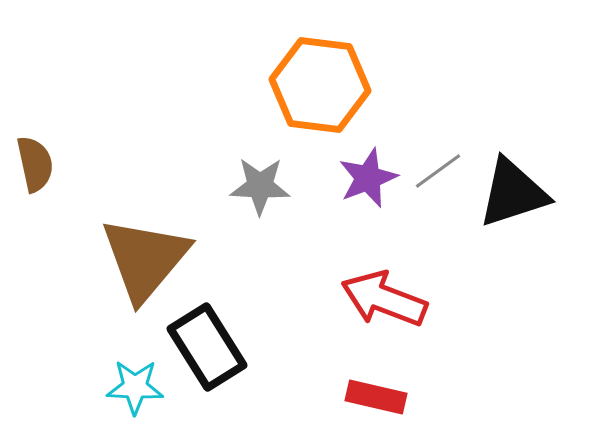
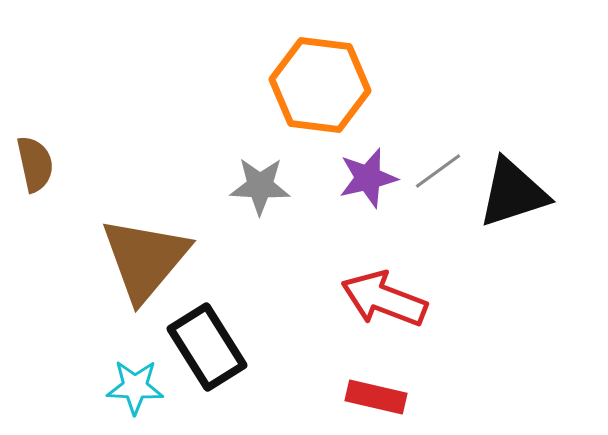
purple star: rotated 8 degrees clockwise
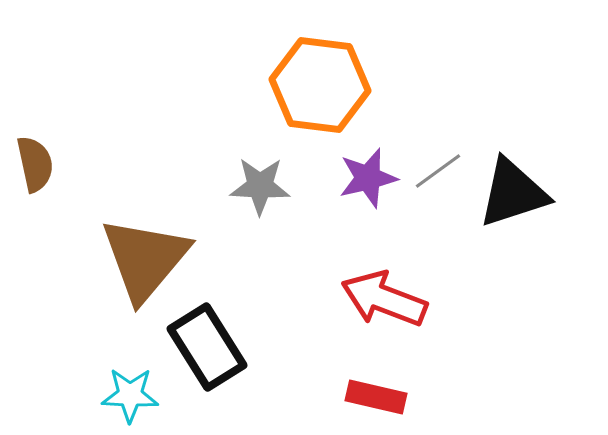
cyan star: moved 5 px left, 8 px down
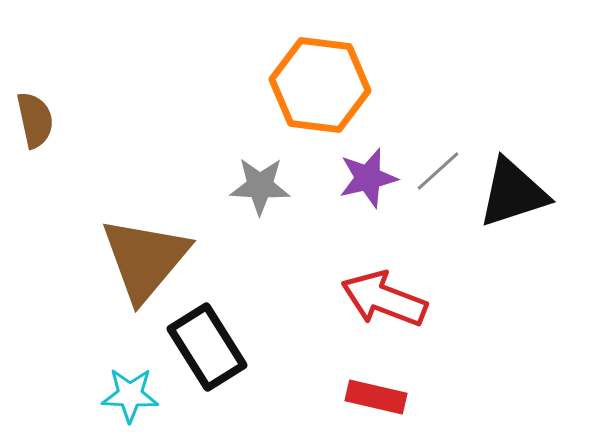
brown semicircle: moved 44 px up
gray line: rotated 6 degrees counterclockwise
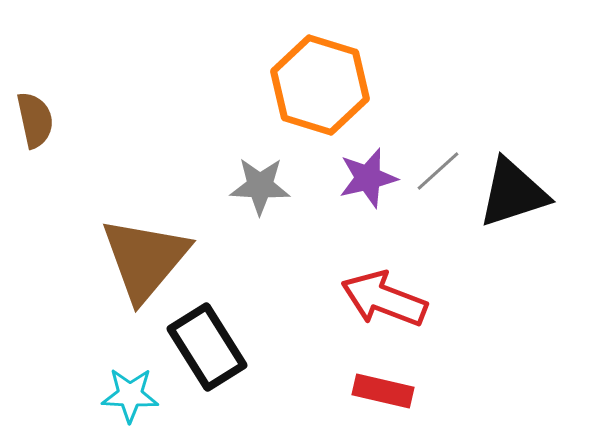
orange hexagon: rotated 10 degrees clockwise
red rectangle: moved 7 px right, 6 px up
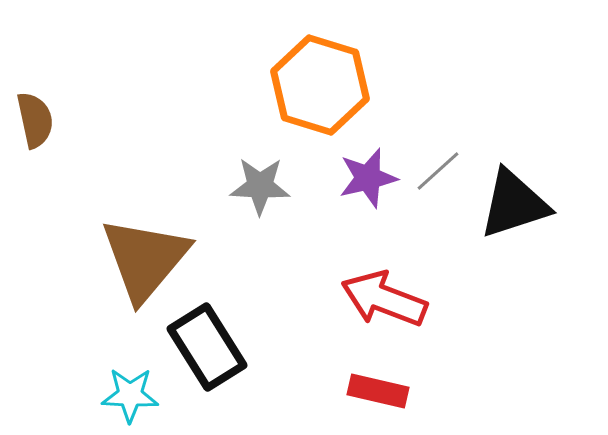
black triangle: moved 1 px right, 11 px down
red rectangle: moved 5 px left
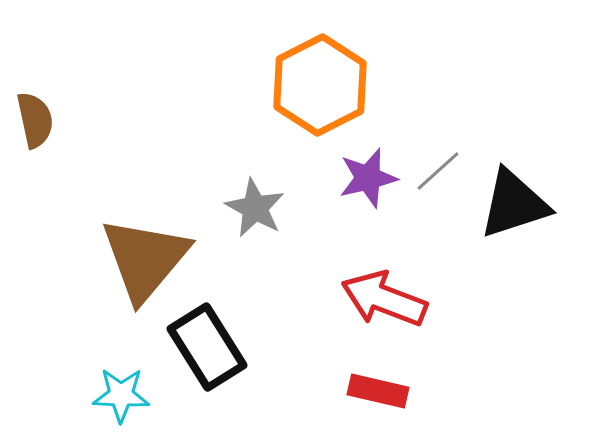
orange hexagon: rotated 16 degrees clockwise
gray star: moved 5 px left, 22 px down; rotated 26 degrees clockwise
cyan star: moved 9 px left
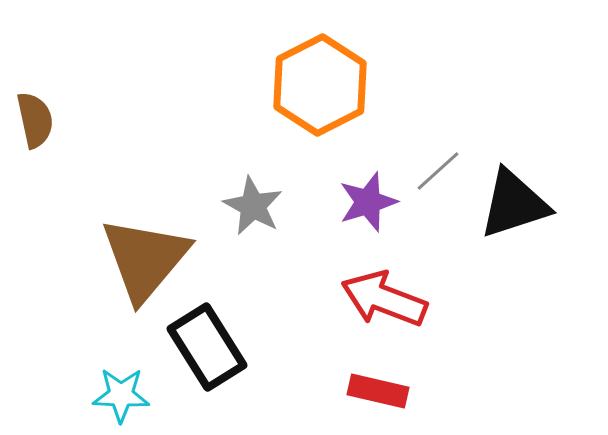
purple star: moved 24 px down; rotated 4 degrees counterclockwise
gray star: moved 2 px left, 2 px up
